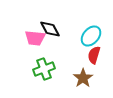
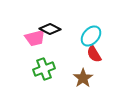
black diamond: rotated 35 degrees counterclockwise
pink trapezoid: rotated 20 degrees counterclockwise
red semicircle: moved 1 px up; rotated 48 degrees counterclockwise
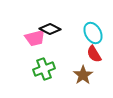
cyan ellipse: moved 2 px right, 3 px up; rotated 70 degrees counterclockwise
brown star: moved 3 px up
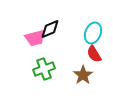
black diamond: rotated 50 degrees counterclockwise
cyan ellipse: rotated 50 degrees clockwise
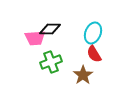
black diamond: rotated 25 degrees clockwise
pink trapezoid: rotated 10 degrees clockwise
green cross: moved 7 px right, 7 px up
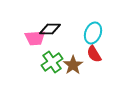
green cross: moved 1 px right; rotated 15 degrees counterclockwise
brown star: moved 10 px left, 10 px up
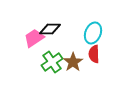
pink trapezoid: moved 1 px left; rotated 150 degrees clockwise
red semicircle: rotated 30 degrees clockwise
brown star: moved 3 px up
